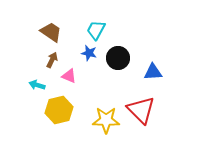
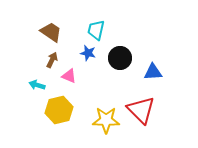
cyan trapezoid: rotated 15 degrees counterclockwise
blue star: moved 1 px left
black circle: moved 2 px right
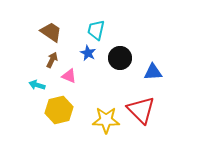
blue star: rotated 14 degrees clockwise
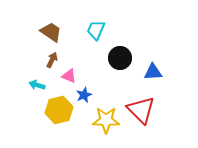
cyan trapezoid: rotated 10 degrees clockwise
blue star: moved 4 px left, 42 px down; rotated 21 degrees clockwise
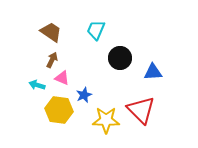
pink triangle: moved 7 px left, 2 px down
yellow hexagon: rotated 20 degrees clockwise
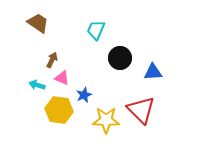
brown trapezoid: moved 13 px left, 9 px up
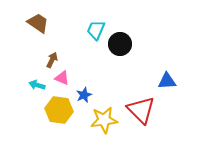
black circle: moved 14 px up
blue triangle: moved 14 px right, 9 px down
yellow star: moved 2 px left; rotated 8 degrees counterclockwise
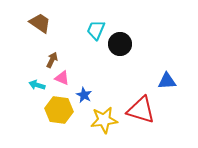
brown trapezoid: moved 2 px right
blue star: rotated 21 degrees counterclockwise
red triangle: rotated 28 degrees counterclockwise
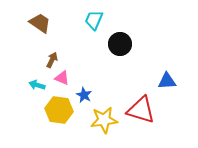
cyan trapezoid: moved 2 px left, 10 px up
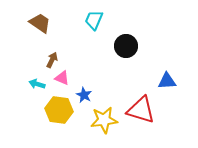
black circle: moved 6 px right, 2 px down
cyan arrow: moved 1 px up
